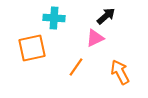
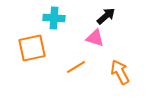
pink triangle: rotated 42 degrees clockwise
orange line: rotated 24 degrees clockwise
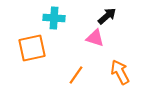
black arrow: moved 1 px right
orange line: moved 8 px down; rotated 24 degrees counterclockwise
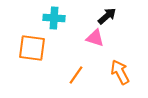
orange square: rotated 20 degrees clockwise
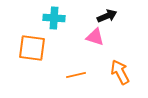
black arrow: rotated 18 degrees clockwise
pink triangle: moved 1 px up
orange line: rotated 42 degrees clockwise
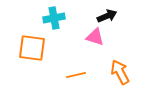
cyan cross: rotated 15 degrees counterclockwise
